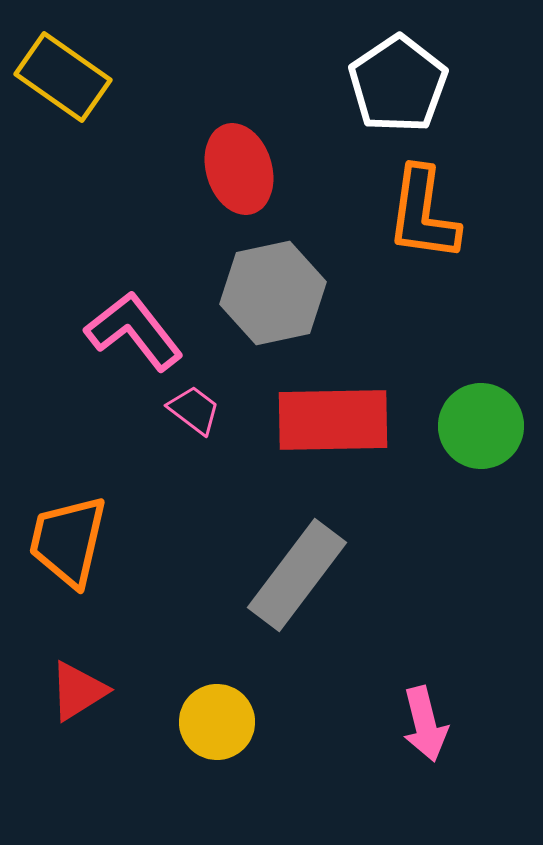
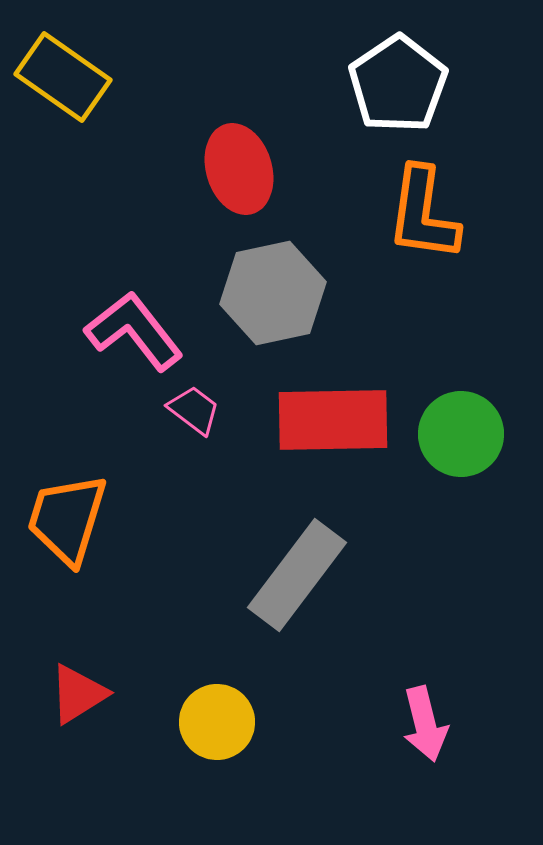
green circle: moved 20 px left, 8 px down
orange trapezoid: moved 1 px left, 22 px up; rotated 4 degrees clockwise
red triangle: moved 3 px down
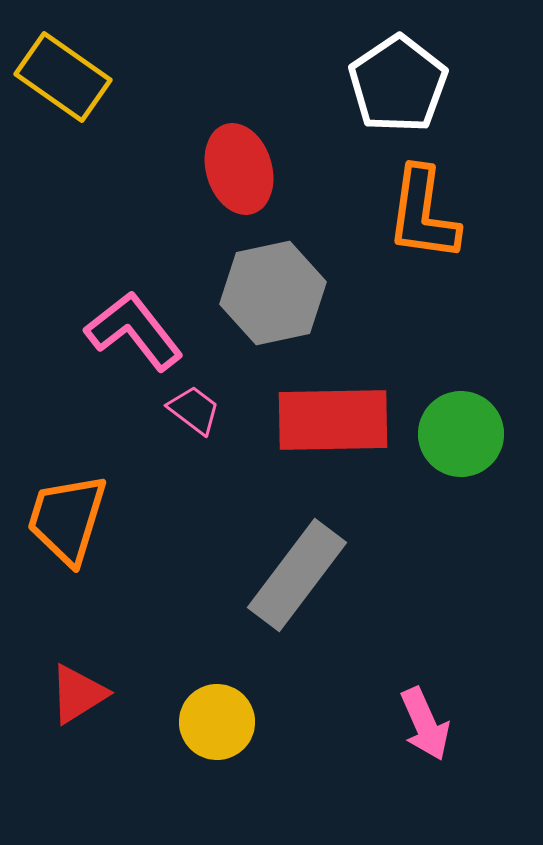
pink arrow: rotated 10 degrees counterclockwise
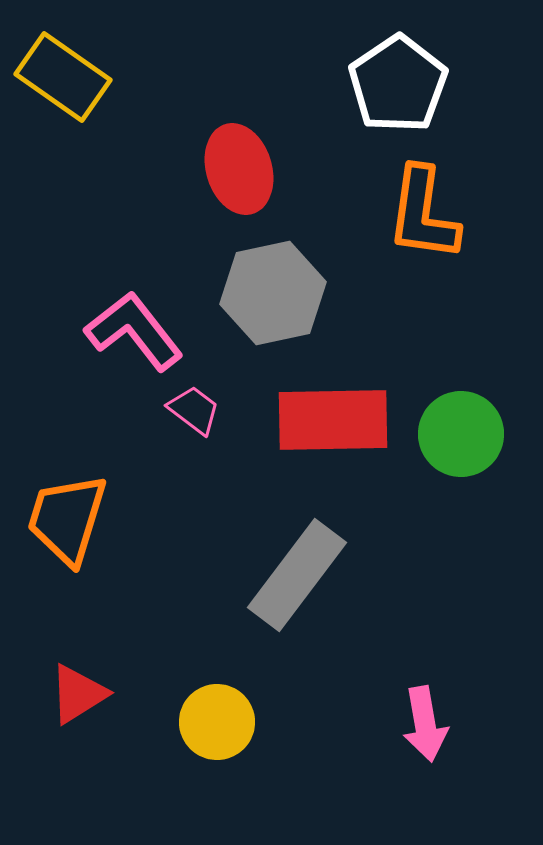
pink arrow: rotated 14 degrees clockwise
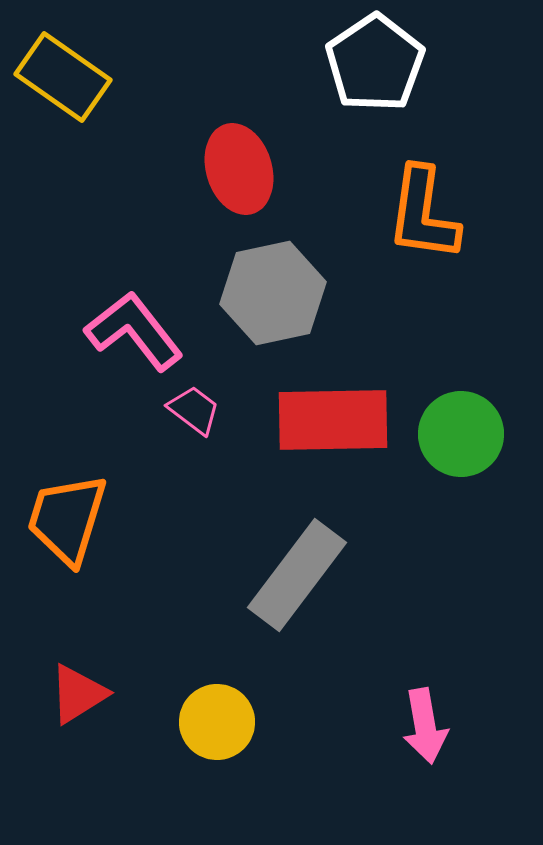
white pentagon: moved 23 px left, 21 px up
pink arrow: moved 2 px down
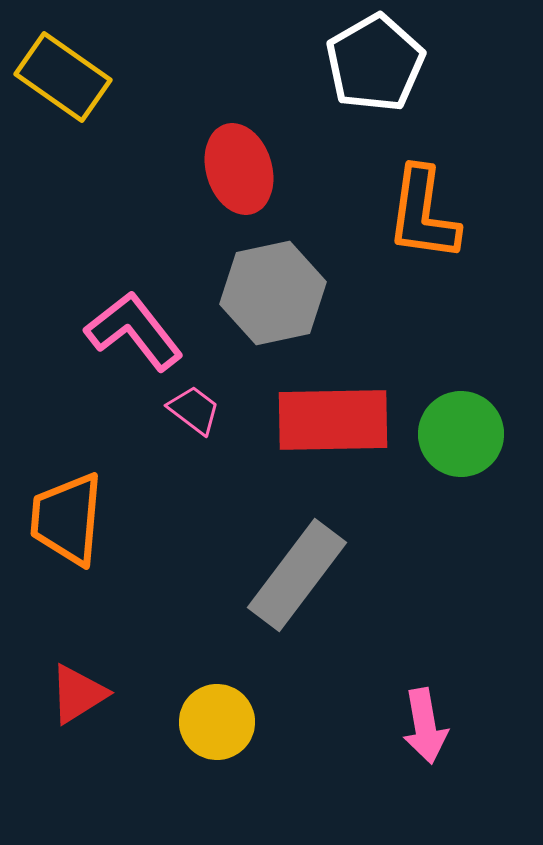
white pentagon: rotated 4 degrees clockwise
orange trapezoid: rotated 12 degrees counterclockwise
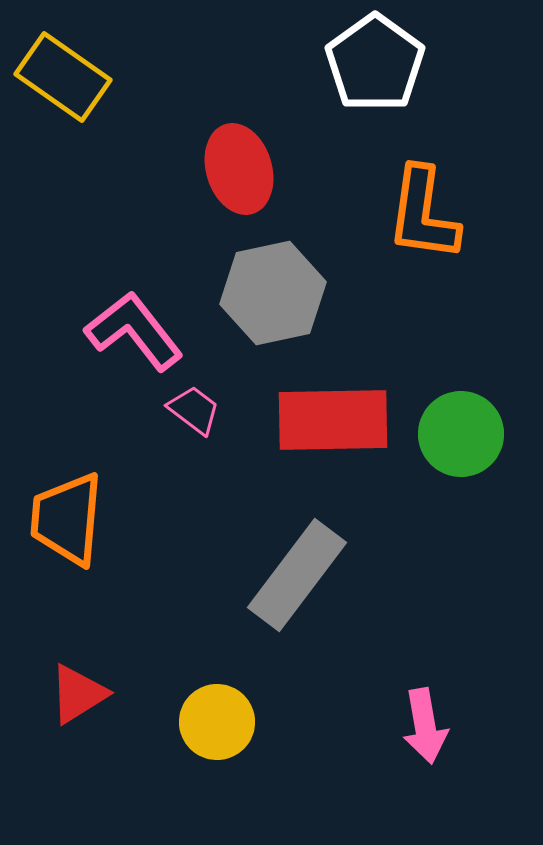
white pentagon: rotated 6 degrees counterclockwise
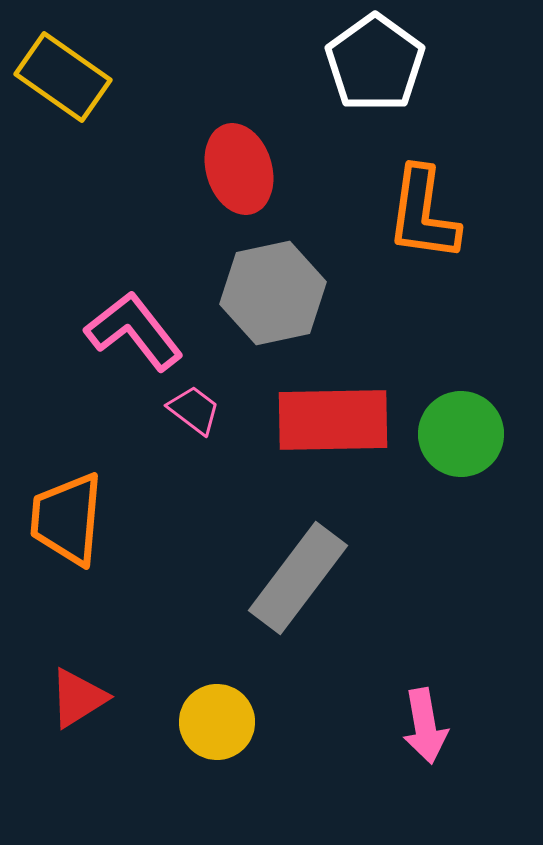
gray rectangle: moved 1 px right, 3 px down
red triangle: moved 4 px down
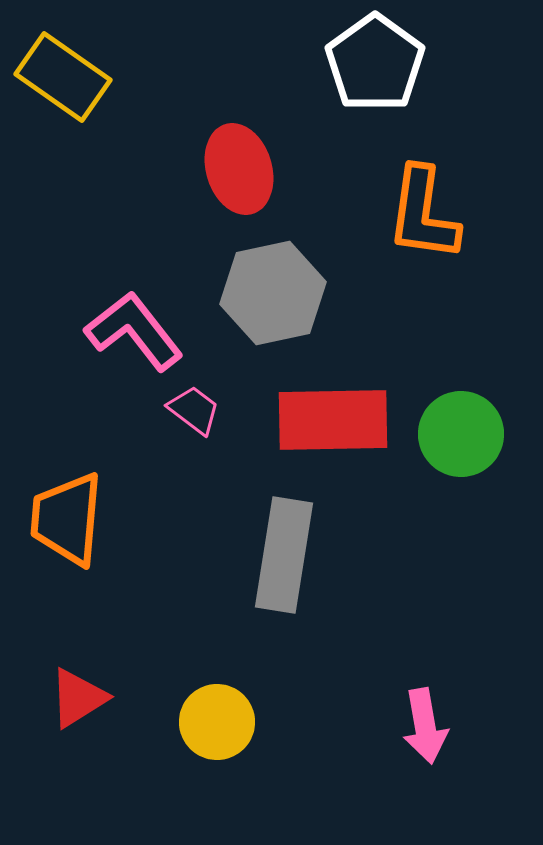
gray rectangle: moved 14 px left, 23 px up; rotated 28 degrees counterclockwise
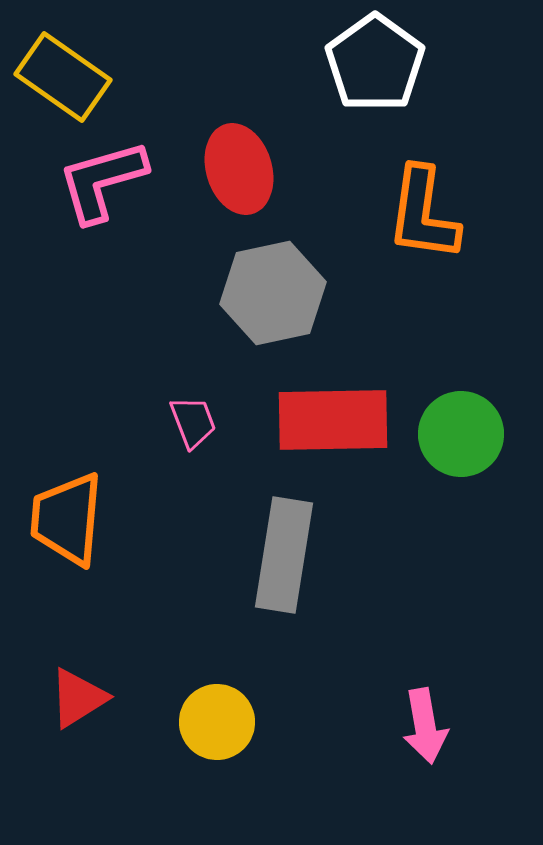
pink L-shape: moved 32 px left, 150 px up; rotated 68 degrees counterclockwise
pink trapezoid: moved 1 px left, 12 px down; rotated 32 degrees clockwise
